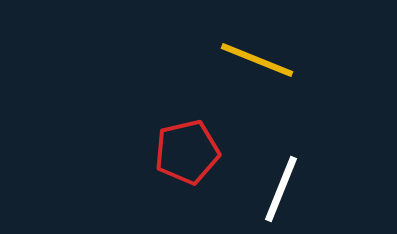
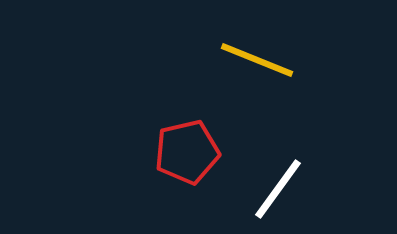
white line: moved 3 px left; rotated 14 degrees clockwise
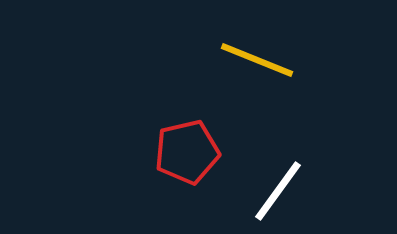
white line: moved 2 px down
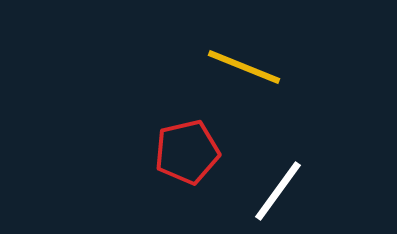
yellow line: moved 13 px left, 7 px down
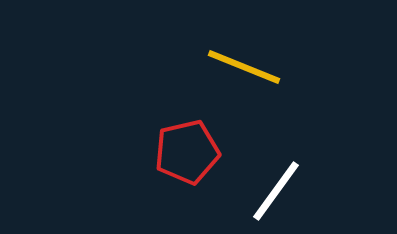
white line: moved 2 px left
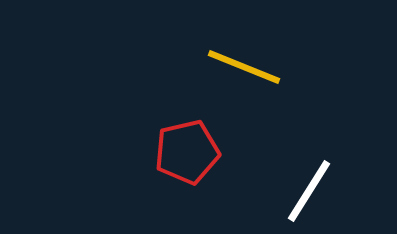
white line: moved 33 px right; rotated 4 degrees counterclockwise
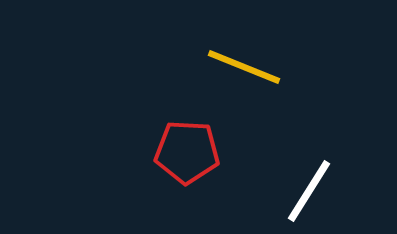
red pentagon: rotated 16 degrees clockwise
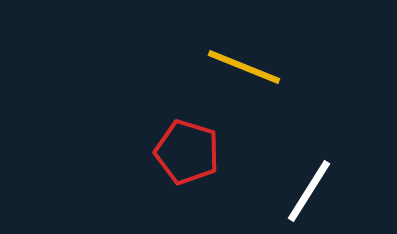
red pentagon: rotated 14 degrees clockwise
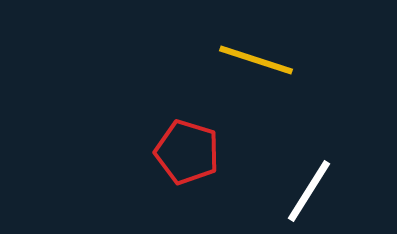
yellow line: moved 12 px right, 7 px up; rotated 4 degrees counterclockwise
